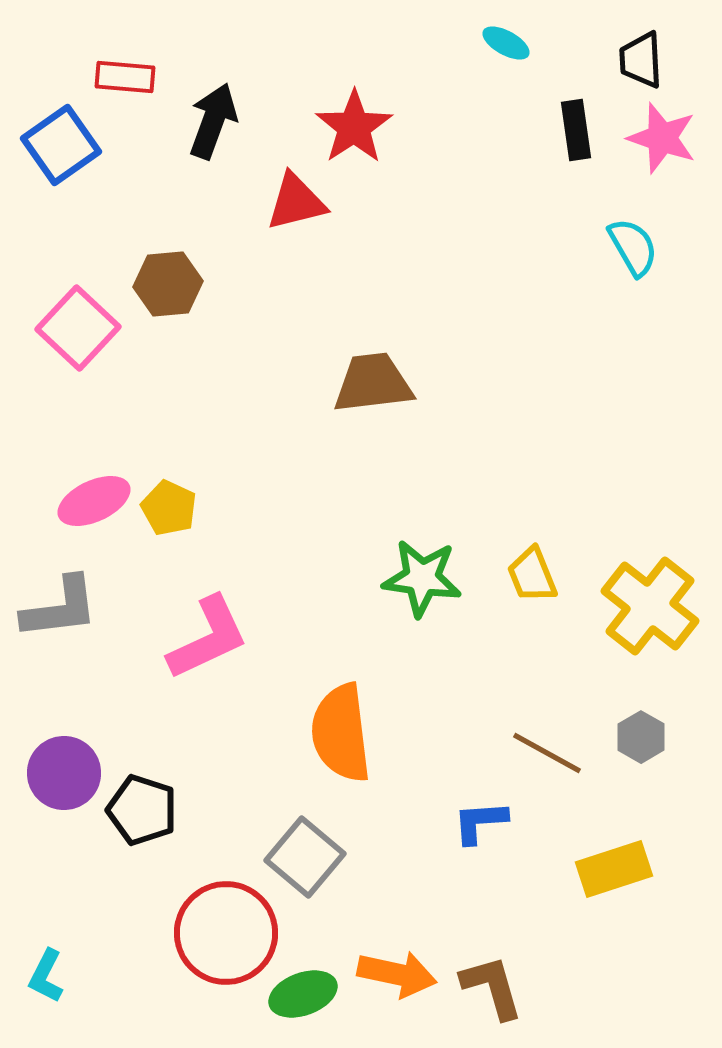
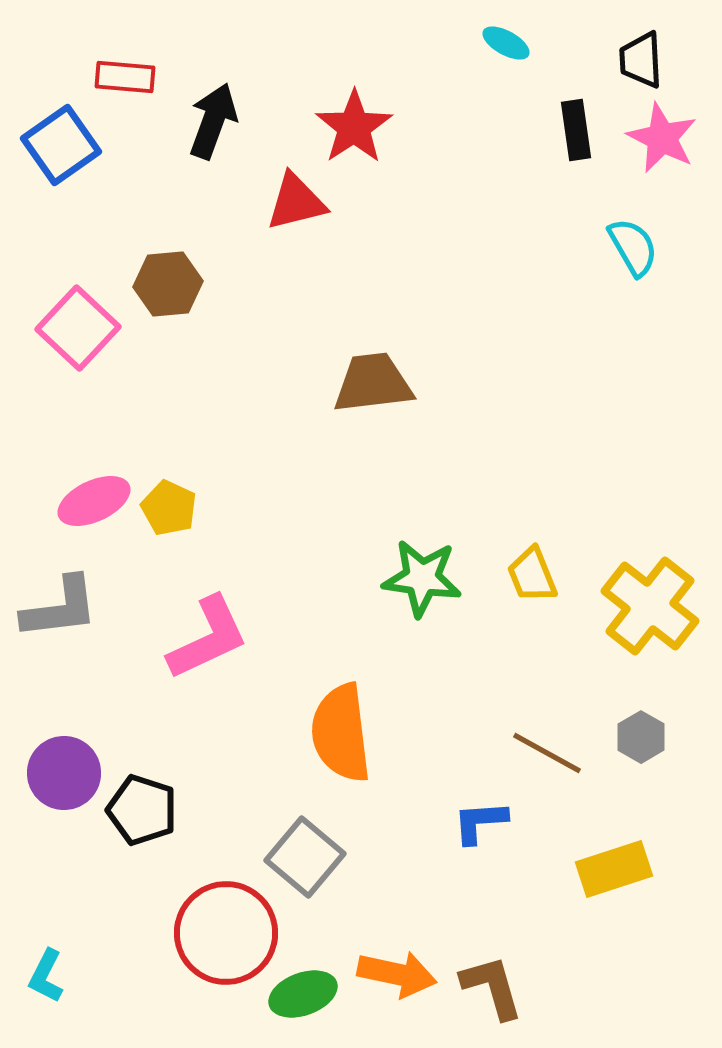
pink star: rotated 8 degrees clockwise
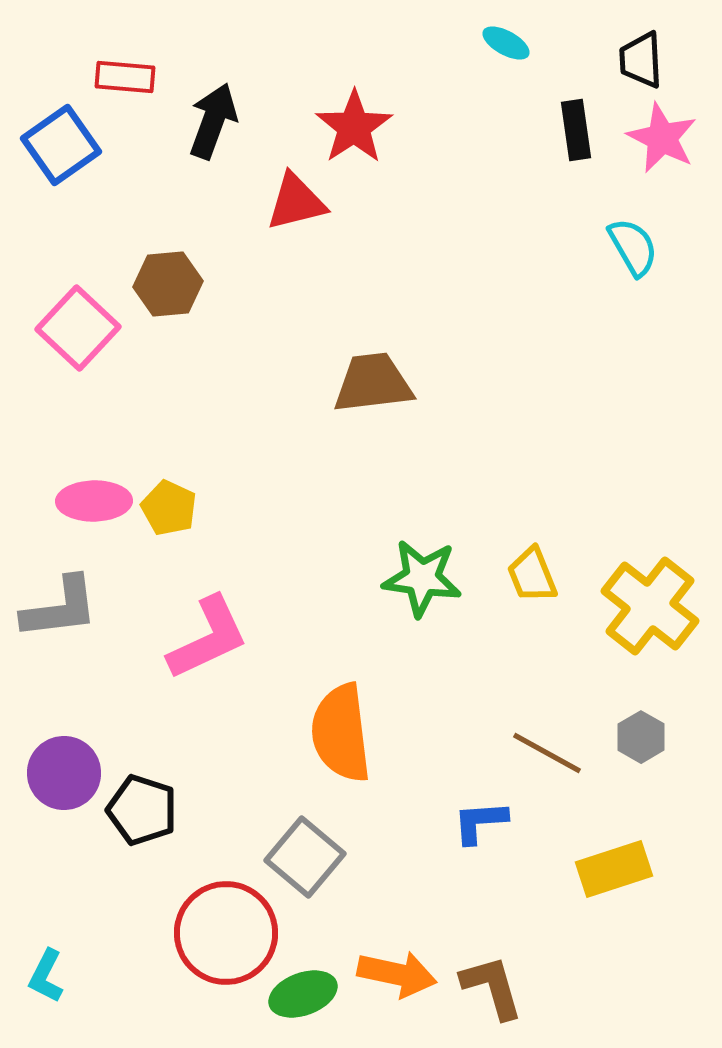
pink ellipse: rotated 24 degrees clockwise
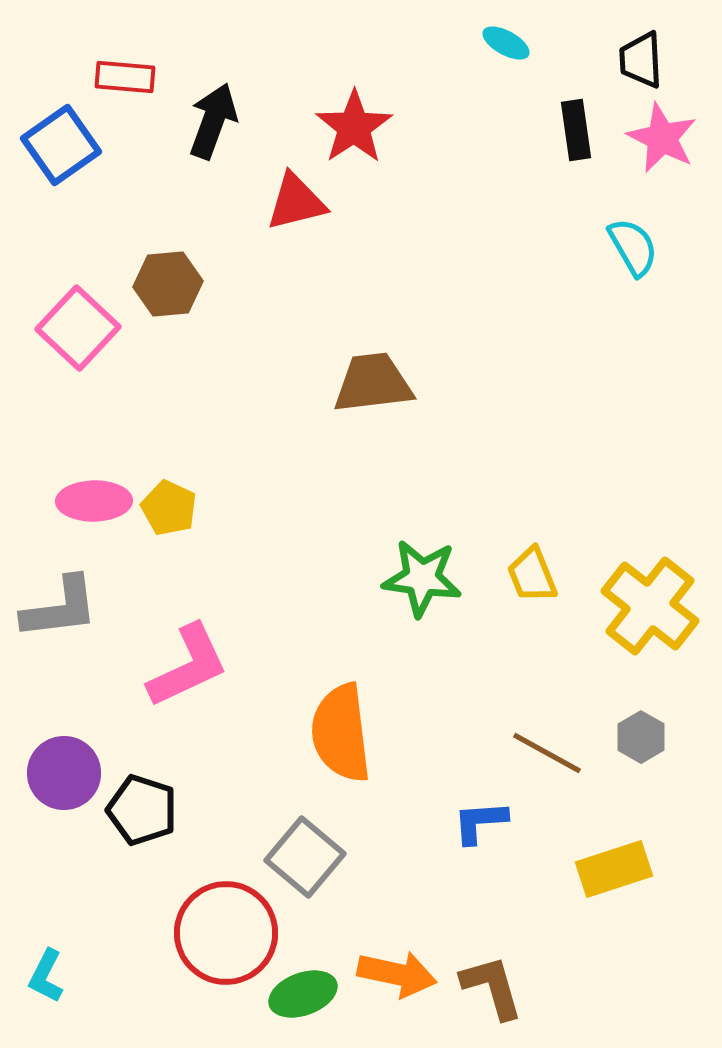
pink L-shape: moved 20 px left, 28 px down
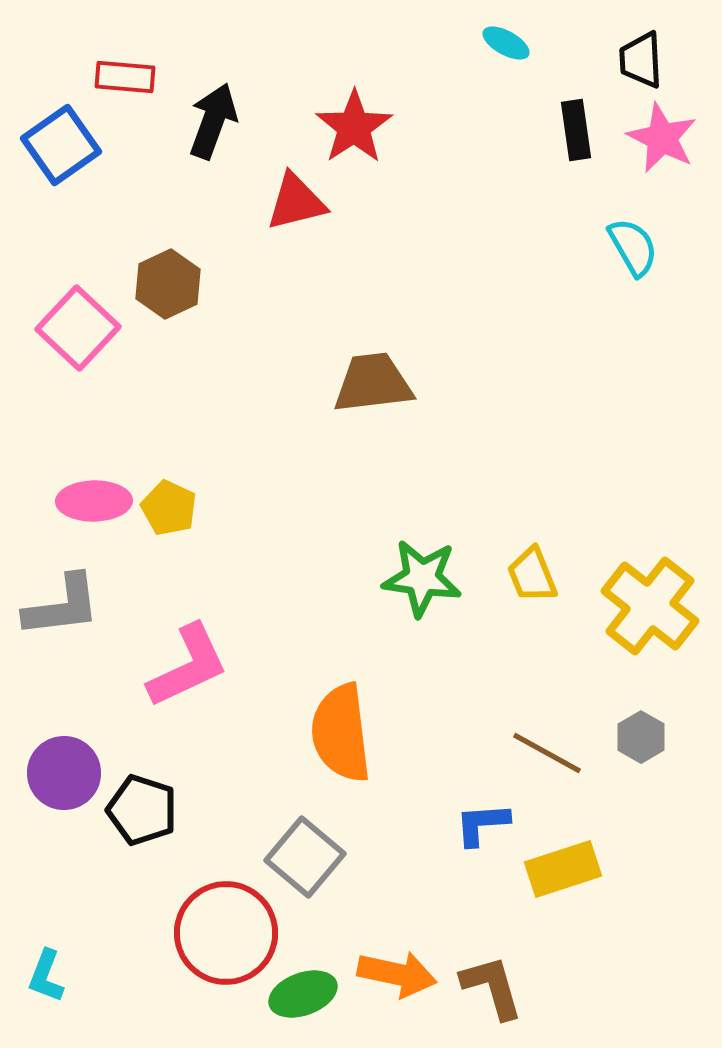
brown hexagon: rotated 20 degrees counterclockwise
gray L-shape: moved 2 px right, 2 px up
blue L-shape: moved 2 px right, 2 px down
yellow rectangle: moved 51 px left
cyan L-shape: rotated 6 degrees counterclockwise
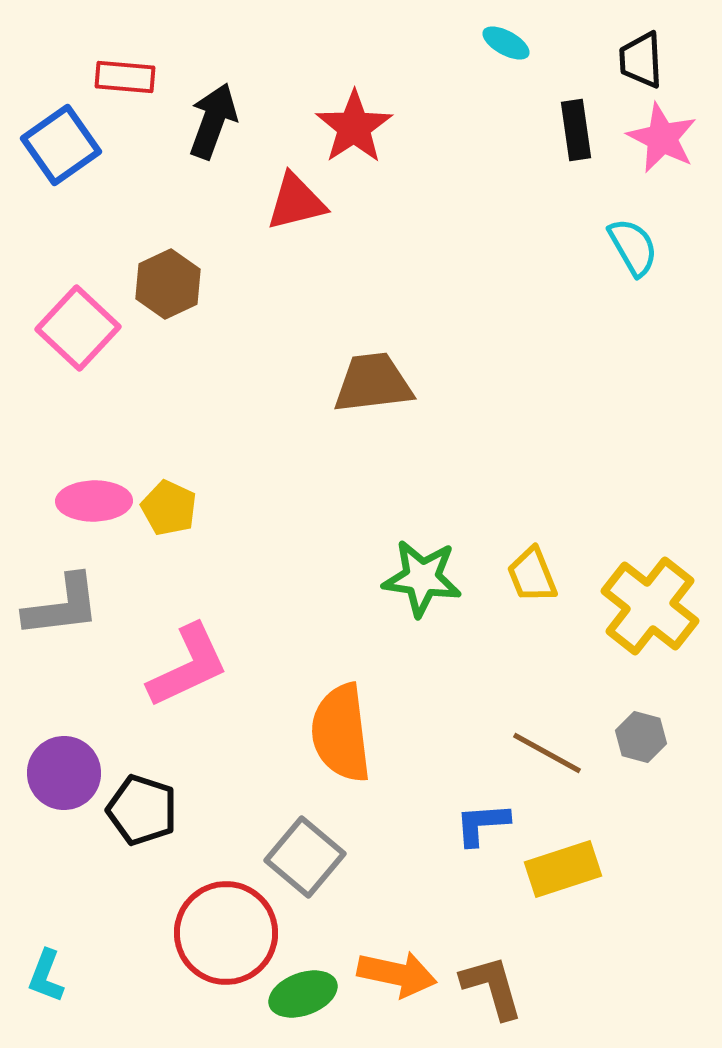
gray hexagon: rotated 15 degrees counterclockwise
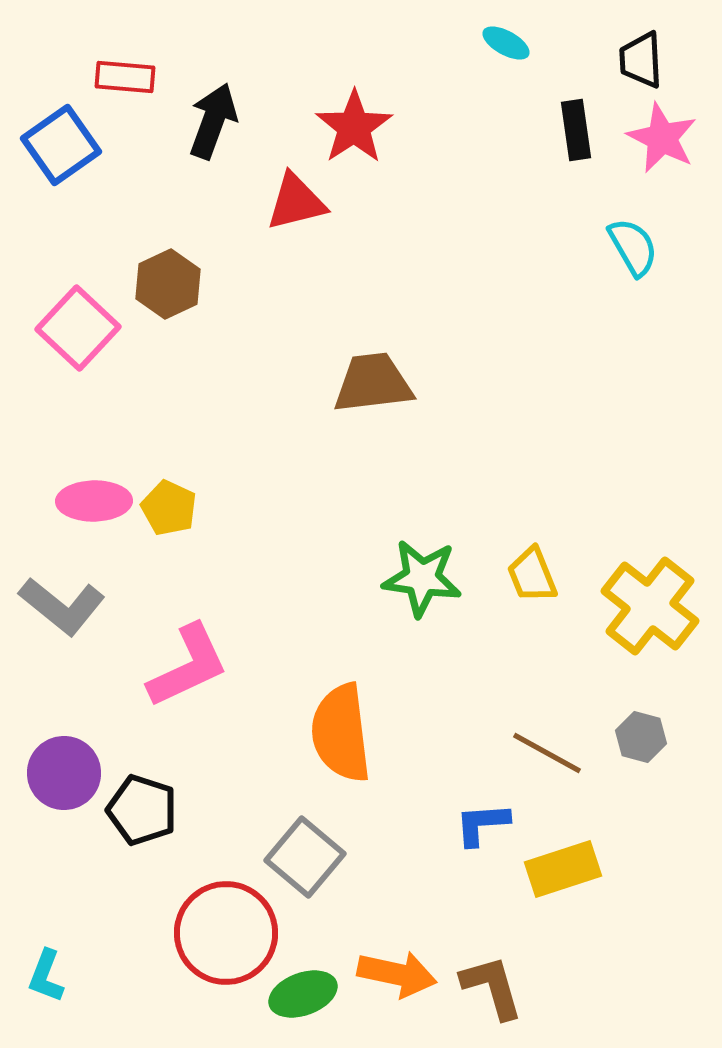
gray L-shape: rotated 46 degrees clockwise
